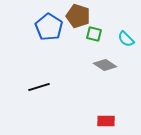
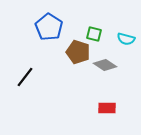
brown pentagon: moved 36 px down
cyan semicircle: rotated 30 degrees counterclockwise
black line: moved 14 px left, 10 px up; rotated 35 degrees counterclockwise
red rectangle: moved 1 px right, 13 px up
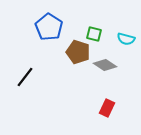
red rectangle: rotated 66 degrees counterclockwise
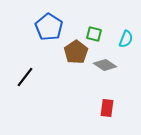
cyan semicircle: rotated 84 degrees counterclockwise
brown pentagon: moved 2 px left; rotated 20 degrees clockwise
red rectangle: rotated 18 degrees counterclockwise
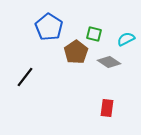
cyan semicircle: rotated 138 degrees counterclockwise
gray diamond: moved 4 px right, 3 px up
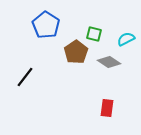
blue pentagon: moved 3 px left, 2 px up
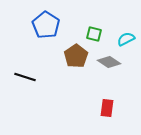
brown pentagon: moved 4 px down
black line: rotated 70 degrees clockwise
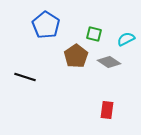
red rectangle: moved 2 px down
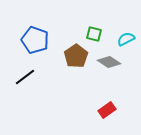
blue pentagon: moved 11 px left, 15 px down; rotated 12 degrees counterclockwise
black line: rotated 55 degrees counterclockwise
red rectangle: rotated 48 degrees clockwise
